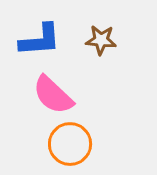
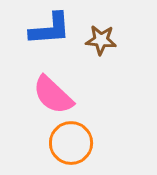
blue L-shape: moved 10 px right, 11 px up
orange circle: moved 1 px right, 1 px up
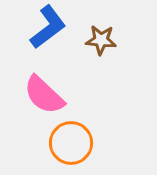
blue L-shape: moved 2 px left, 2 px up; rotated 33 degrees counterclockwise
pink semicircle: moved 9 px left
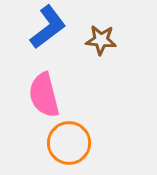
pink semicircle: rotated 33 degrees clockwise
orange circle: moved 2 px left
